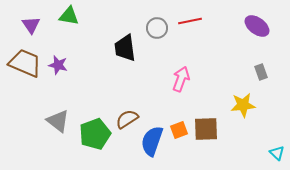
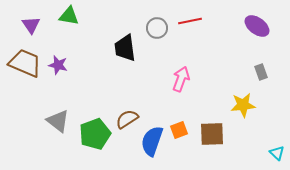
brown square: moved 6 px right, 5 px down
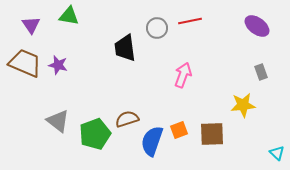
pink arrow: moved 2 px right, 4 px up
brown semicircle: rotated 15 degrees clockwise
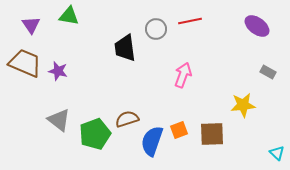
gray circle: moved 1 px left, 1 px down
purple star: moved 6 px down
gray rectangle: moved 7 px right; rotated 42 degrees counterclockwise
gray triangle: moved 1 px right, 1 px up
